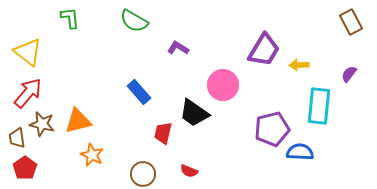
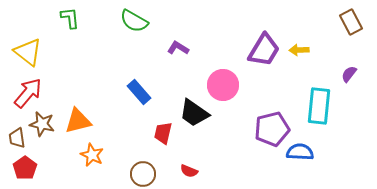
yellow arrow: moved 15 px up
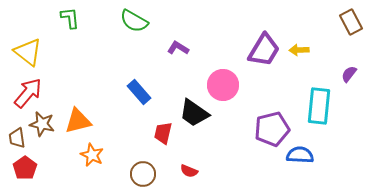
blue semicircle: moved 3 px down
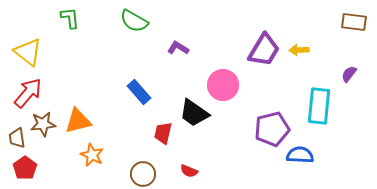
brown rectangle: moved 3 px right; rotated 55 degrees counterclockwise
brown star: moved 1 px right; rotated 20 degrees counterclockwise
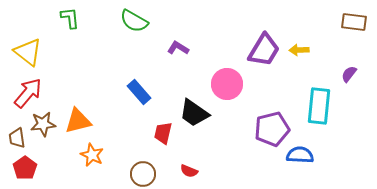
pink circle: moved 4 px right, 1 px up
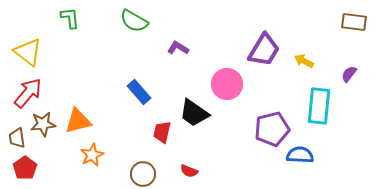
yellow arrow: moved 5 px right, 11 px down; rotated 30 degrees clockwise
red trapezoid: moved 1 px left, 1 px up
orange star: rotated 20 degrees clockwise
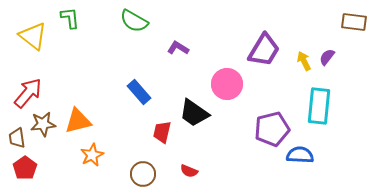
yellow triangle: moved 5 px right, 16 px up
yellow arrow: rotated 36 degrees clockwise
purple semicircle: moved 22 px left, 17 px up
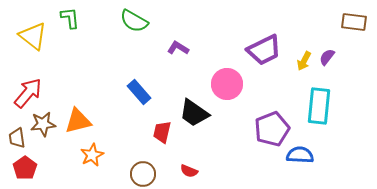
purple trapezoid: rotated 33 degrees clockwise
yellow arrow: rotated 126 degrees counterclockwise
purple pentagon: rotated 8 degrees counterclockwise
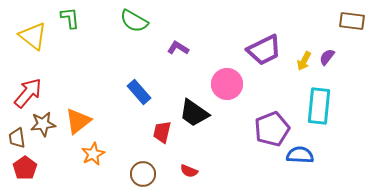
brown rectangle: moved 2 px left, 1 px up
orange triangle: rotated 24 degrees counterclockwise
orange star: moved 1 px right, 1 px up
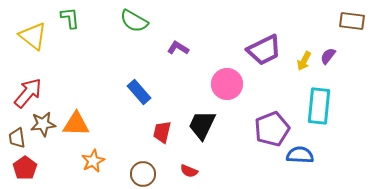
purple semicircle: moved 1 px right, 1 px up
black trapezoid: moved 8 px right, 12 px down; rotated 80 degrees clockwise
orange triangle: moved 2 px left, 3 px down; rotated 40 degrees clockwise
orange star: moved 7 px down
